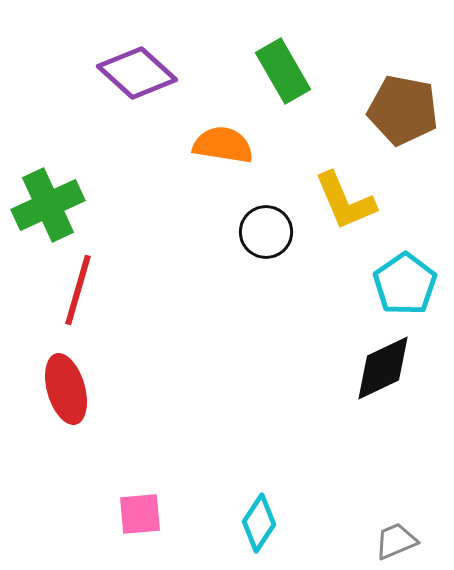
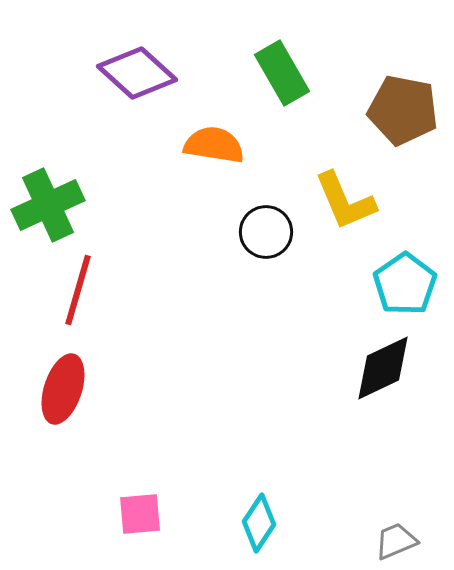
green rectangle: moved 1 px left, 2 px down
orange semicircle: moved 9 px left
red ellipse: moved 3 px left; rotated 34 degrees clockwise
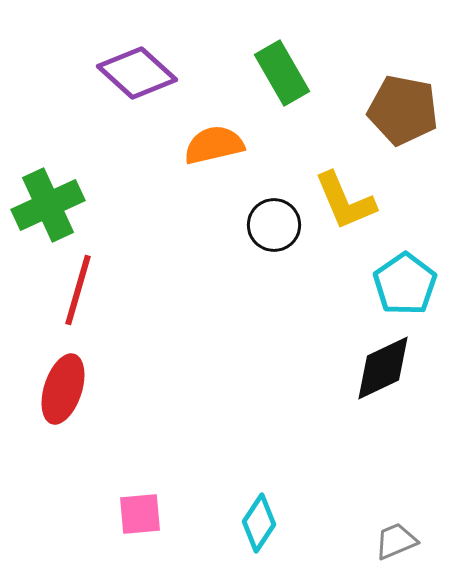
orange semicircle: rotated 22 degrees counterclockwise
black circle: moved 8 px right, 7 px up
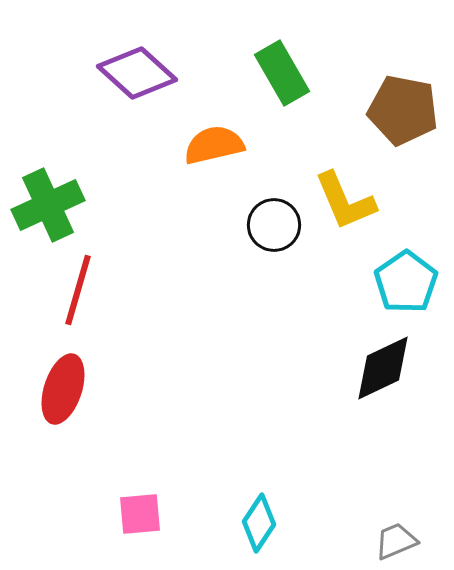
cyan pentagon: moved 1 px right, 2 px up
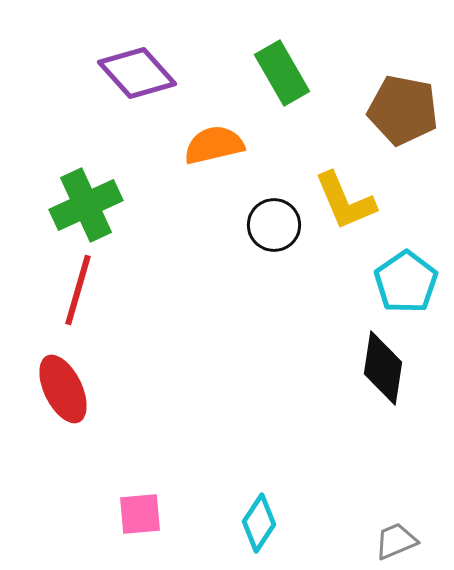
purple diamond: rotated 6 degrees clockwise
green cross: moved 38 px right
black diamond: rotated 56 degrees counterclockwise
red ellipse: rotated 44 degrees counterclockwise
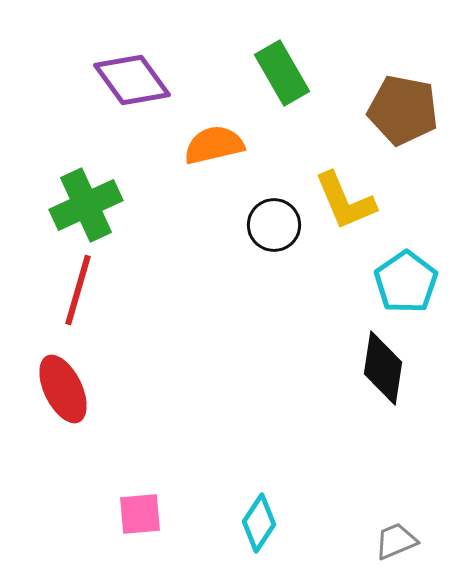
purple diamond: moved 5 px left, 7 px down; rotated 6 degrees clockwise
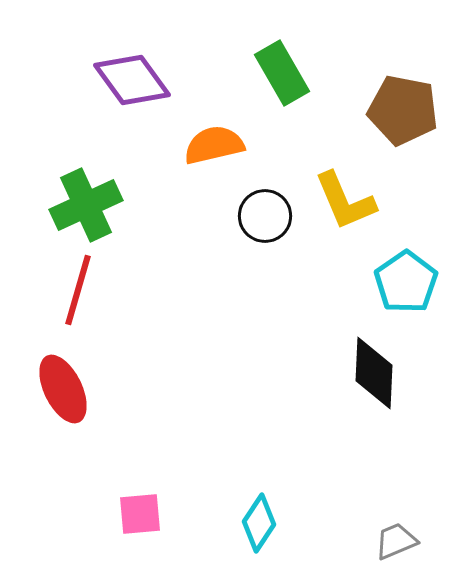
black circle: moved 9 px left, 9 px up
black diamond: moved 9 px left, 5 px down; rotated 6 degrees counterclockwise
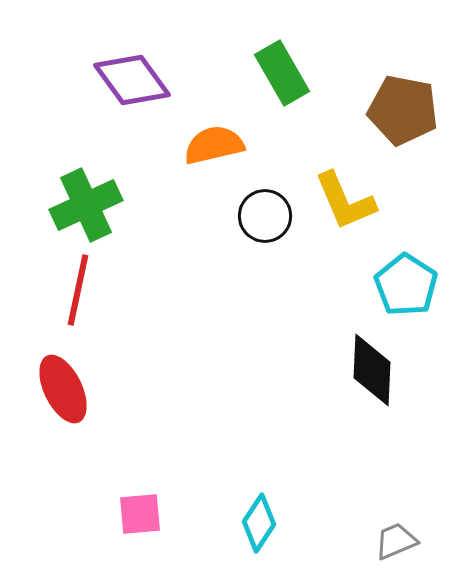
cyan pentagon: moved 3 px down; rotated 4 degrees counterclockwise
red line: rotated 4 degrees counterclockwise
black diamond: moved 2 px left, 3 px up
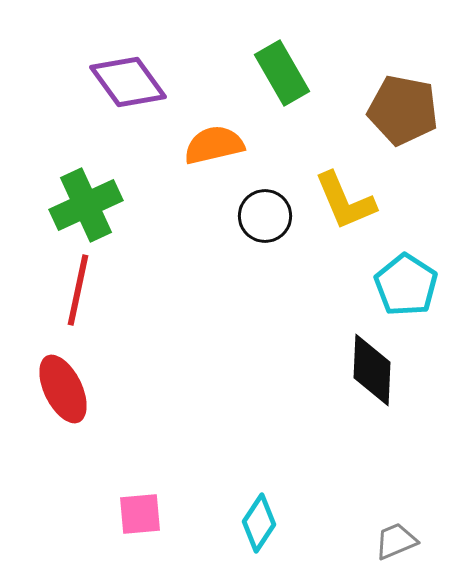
purple diamond: moved 4 px left, 2 px down
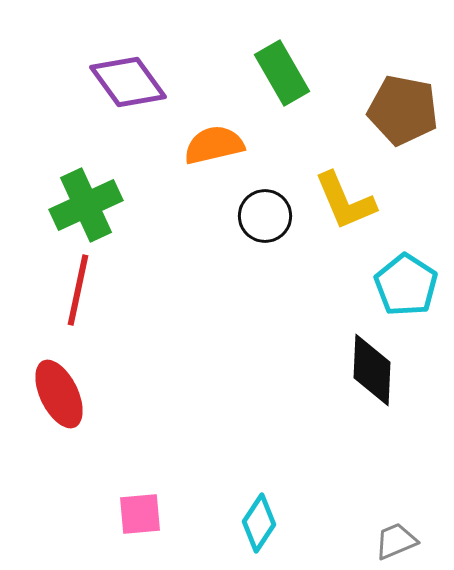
red ellipse: moved 4 px left, 5 px down
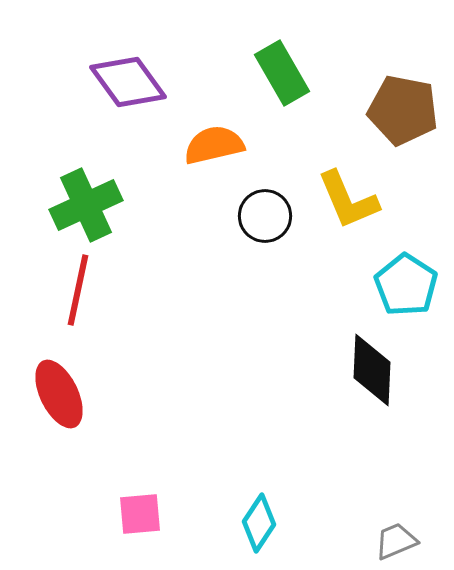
yellow L-shape: moved 3 px right, 1 px up
